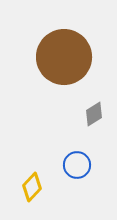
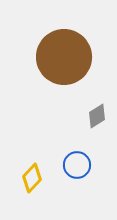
gray diamond: moved 3 px right, 2 px down
yellow diamond: moved 9 px up
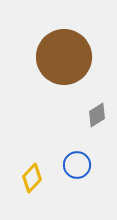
gray diamond: moved 1 px up
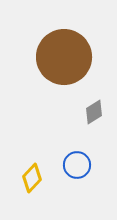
gray diamond: moved 3 px left, 3 px up
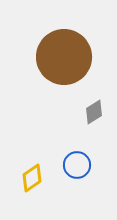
yellow diamond: rotated 12 degrees clockwise
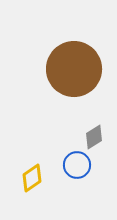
brown circle: moved 10 px right, 12 px down
gray diamond: moved 25 px down
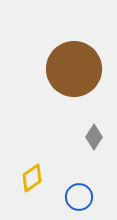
gray diamond: rotated 25 degrees counterclockwise
blue circle: moved 2 px right, 32 px down
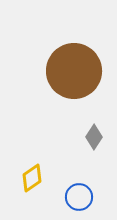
brown circle: moved 2 px down
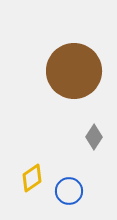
blue circle: moved 10 px left, 6 px up
